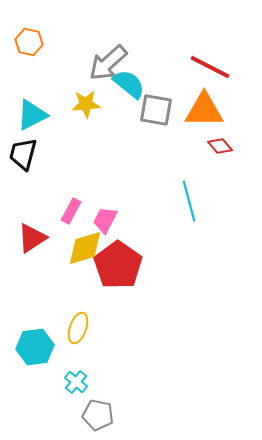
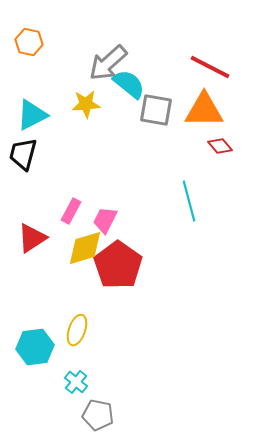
yellow ellipse: moved 1 px left, 2 px down
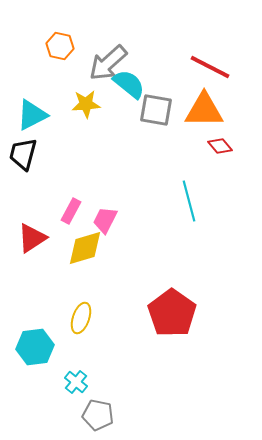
orange hexagon: moved 31 px right, 4 px down
red pentagon: moved 54 px right, 48 px down
yellow ellipse: moved 4 px right, 12 px up
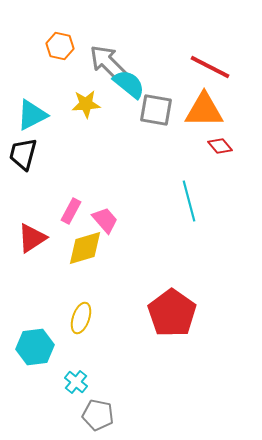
gray arrow: rotated 87 degrees clockwise
pink trapezoid: rotated 112 degrees clockwise
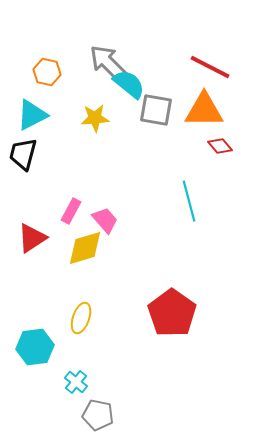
orange hexagon: moved 13 px left, 26 px down
yellow star: moved 9 px right, 14 px down
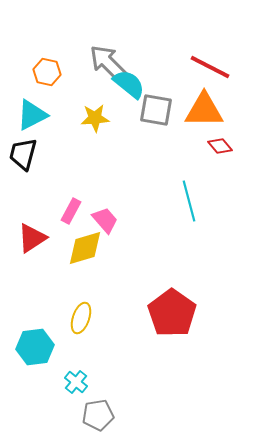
gray pentagon: rotated 20 degrees counterclockwise
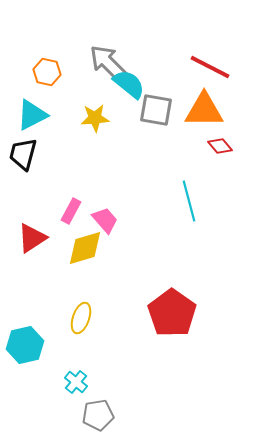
cyan hexagon: moved 10 px left, 2 px up; rotated 6 degrees counterclockwise
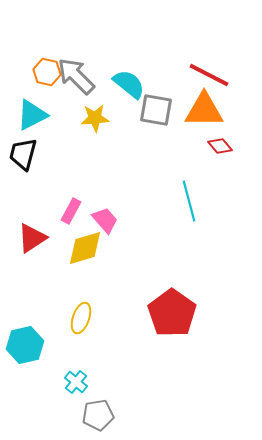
gray arrow: moved 32 px left, 13 px down
red line: moved 1 px left, 8 px down
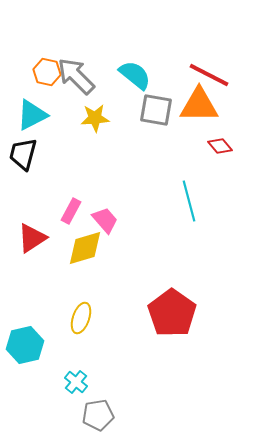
cyan semicircle: moved 6 px right, 9 px up
orange triangle: moved 5 px left, 5 px up
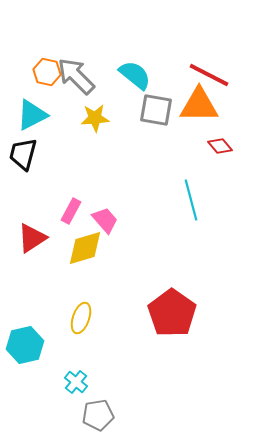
cyan line: moved 2 px right, 1 px up
